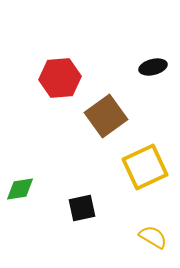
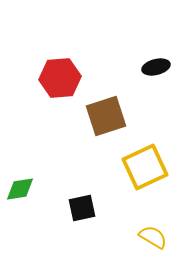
black ellipse: moved 3 px right
brown square: rotated 18 degrees clockwise
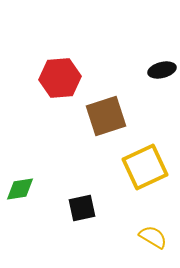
black ellipse: moved 6 px right, 3 px down
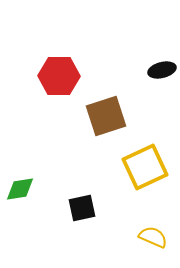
red hexagon: moved 1 px left, 2 px up; rotated 6 degrees clockwise
yellow semicircle: rotated 8 degrees counterclockwise
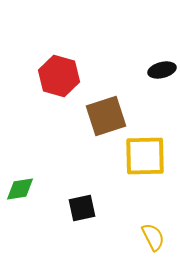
red hexagon: rotated 15 degrees clockwise
yellow square: moved 11 px up; rotated 24 degrees clockwise
yellow semicircle: rotated 40 degrees clockwise
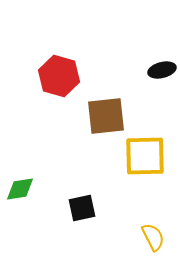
brown square: rotated 12 degrees clockwise
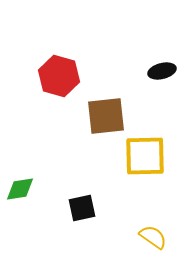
black ellipse: moved 1 px down
yellow semicircle: rotated 28 degrees counterclockwise
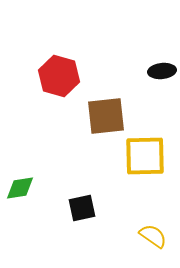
black ellipse: rotated 8 degrees clockwise
green diamond: moved 1 px up
yellow semicircle: moved 1 px up
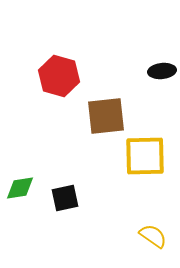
black square: moved 17 px left, 10 px up
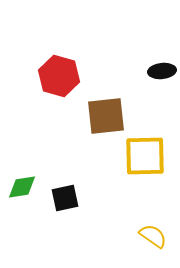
green diamond: moved 2 px right, 1 px up
